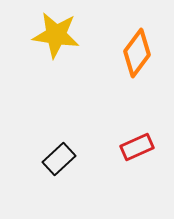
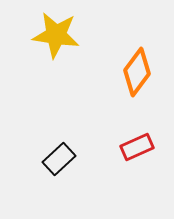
orange diamond: moved 19 px down
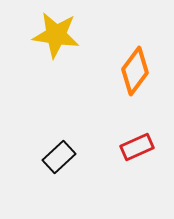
orange diamond: moved 2 px left, 1 px up
black rectangle: moved 2 px up
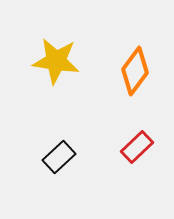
yellow star: moved 26 px down
red rectangle: rotated 20 degrees counterclockwise
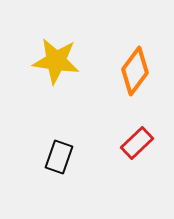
red rectangle: moved 4 px up
black rectangle: rotated 28 degrees counterclockwise
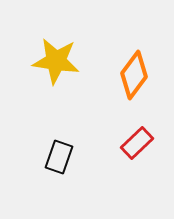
orange diamond: moved 1 px left, 4 px down
